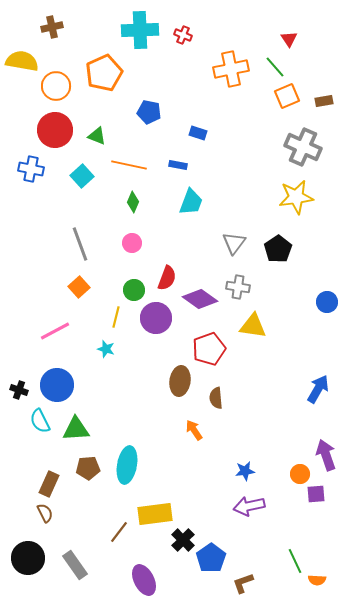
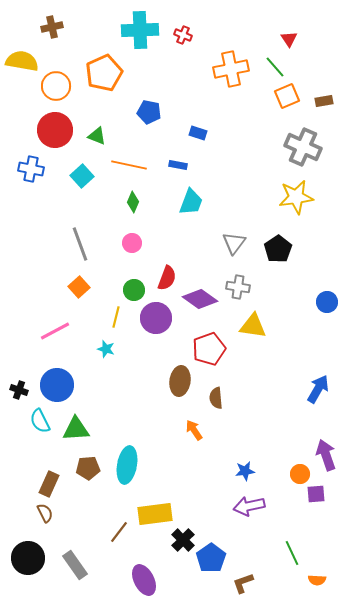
green line at (295, 561): moved 3 px left, 8 px up
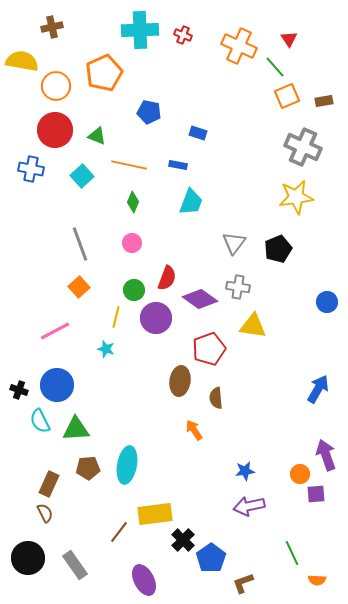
orange cross at (231, 69): moved 8 px right, 23 px up; rotated 36 degrees clockwise
black pentagon at (278, 249): rotated 12 degrees clockwise
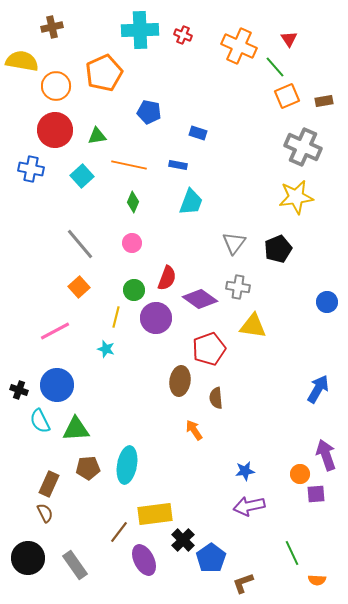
green triangle at (97, 136): rotated 30 degrees counterclockwise
gray line at (80, 244): rotated 20 degrees counterclockwise
purple ellipse at (144, 580): moved 20 px up
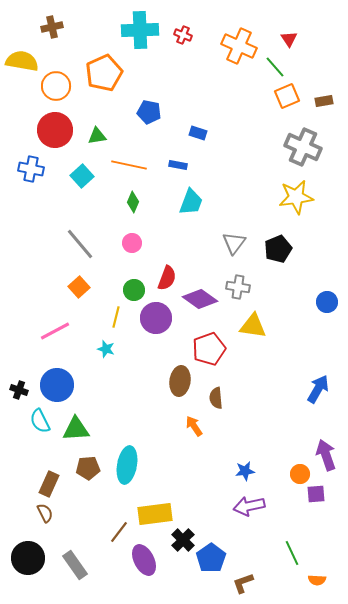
orange arrow at (194, 430): moved 4 px up
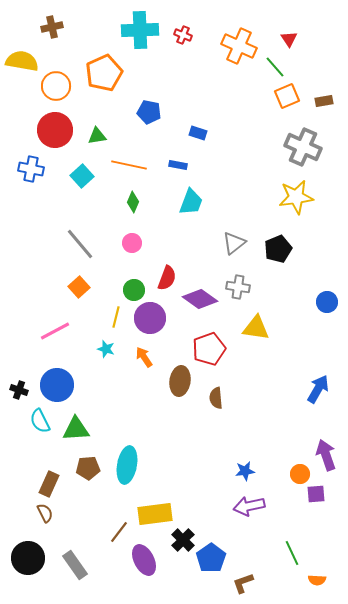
gray triangle at (234, 243): rotated 15 degrees clockwise
purple circle at (156, 318): moved 6 px left
yellow triangle at (253, 326): moved 3 px right, 2 px down
orange arrow at (194, 426): moved 50 px left, 69 px up
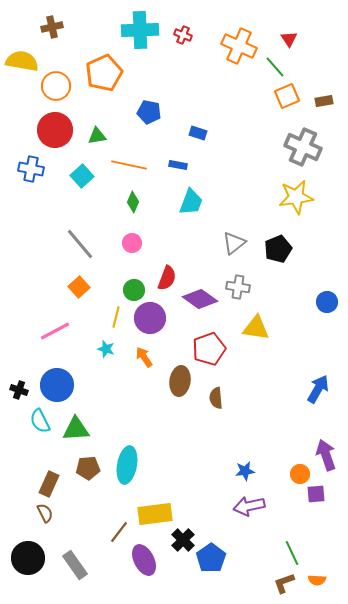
brown L-shape at (243, 583): moved 41 px right
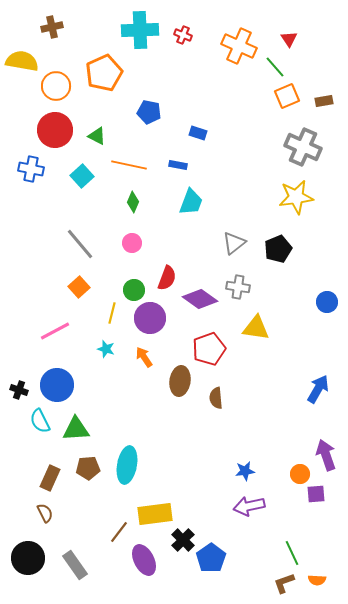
green triangle at (97, 136): rotated 36 degrees clockwise
yellow line at (116, 317): moved 4 px left, 4 px up
brown rectangle at (49, 484): moved 1 px right, 6 px up
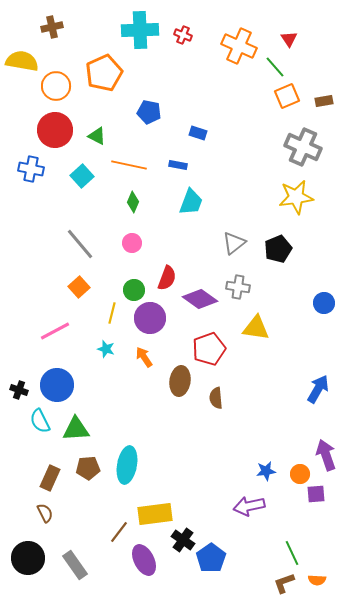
blue circle at (327, 302): moved 3 px left, 1 px down
blue star at (245, 471): moved 21 px right
black cross at (183, 540): rotated 10 degrees counterclockwise
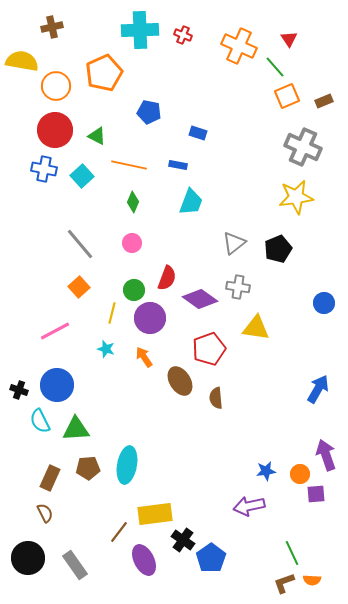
brown rectangle at (324, 101): rotated 12 degrees counterclockwise
blue cross at (31, 169): moved 13 px right
brown ellipse at (180, 381): rotated 40 degrees counterclockwise
orange semicircle at (317, 580): moved 5 px left
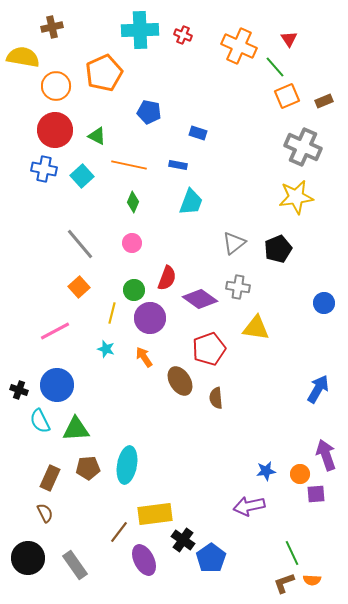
yellow semicircle at (22, 61): moved 1 px right, 4 px up
